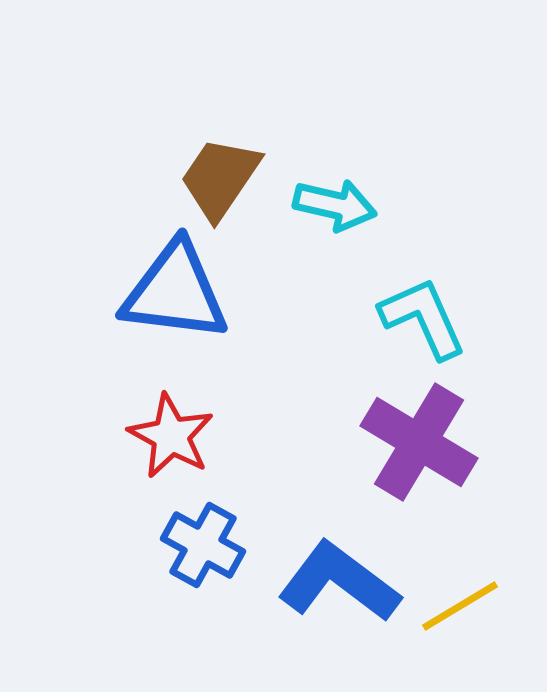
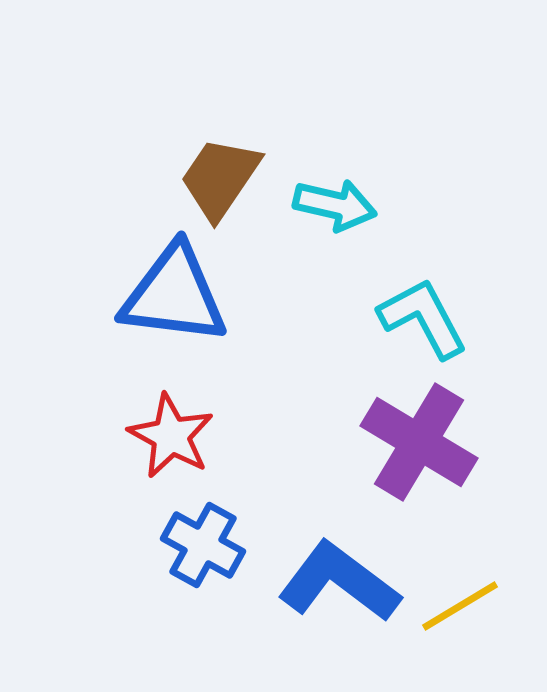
blue triangle: moved 1 px left, 3 px down
cyan L-shape: rotated 4 degrees counterclockwise
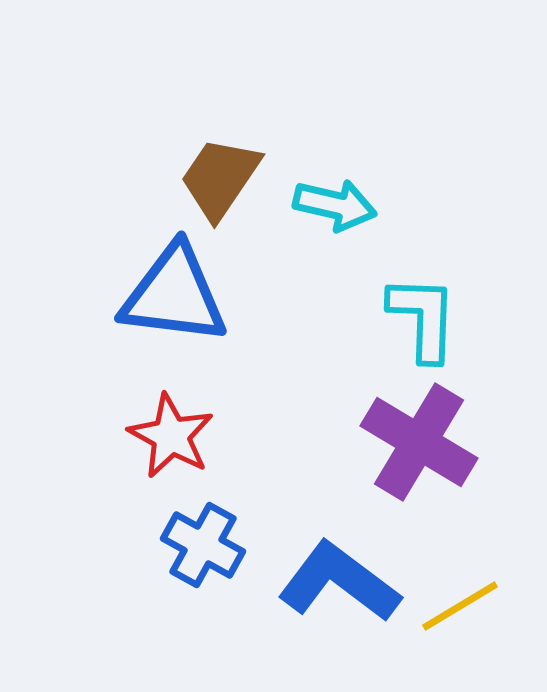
cyan L-shape: rotated 30 degrees clockwise
